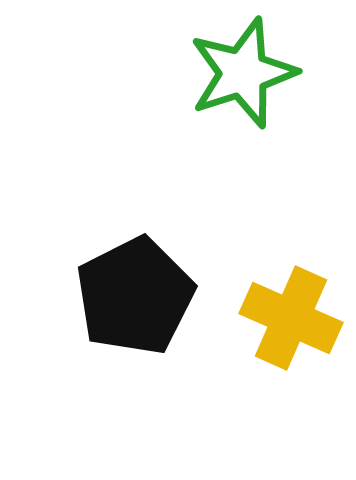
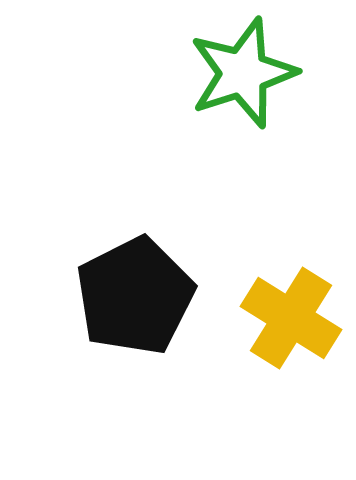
yellow cross: rotated 8 degrees clockwise
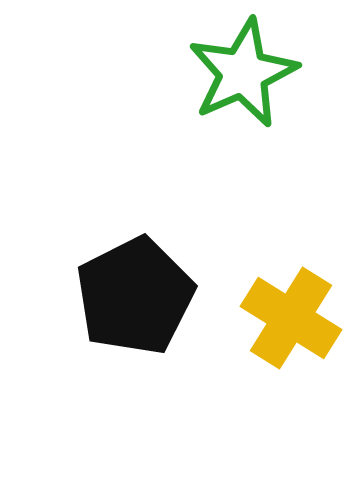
green star: rotated 6 degrees counterclockwise
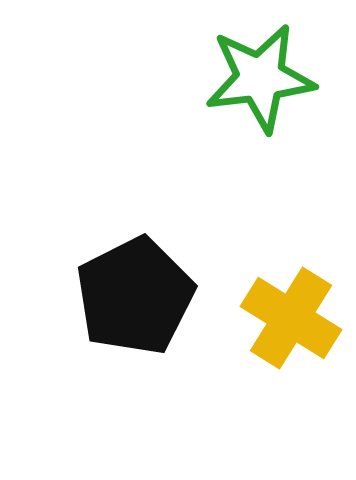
green star: moved 17 px right, 5 px down; rotated 17 degrees clockwise
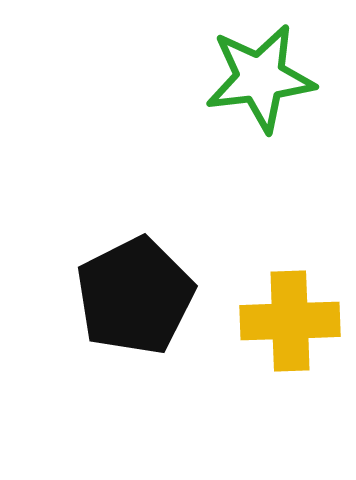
yellow cross: moved 1 px left, 3 px down; rotated 34 degrees counterclockwise
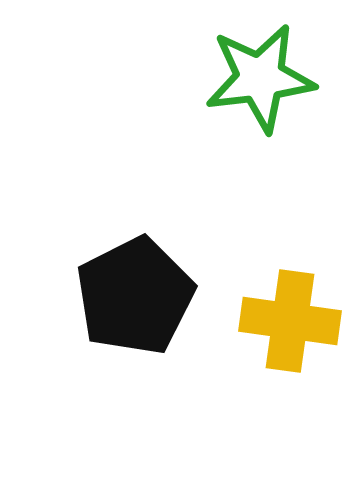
yellow cross: rotated 10 degrees clockwise
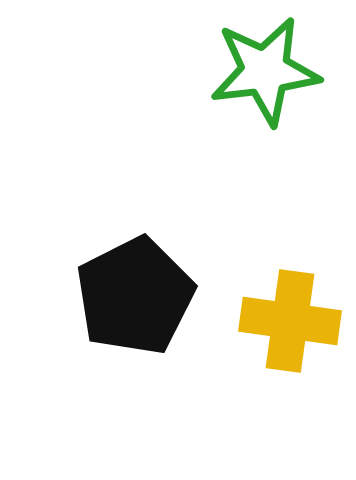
green star: moved 5 px right, 7 px up
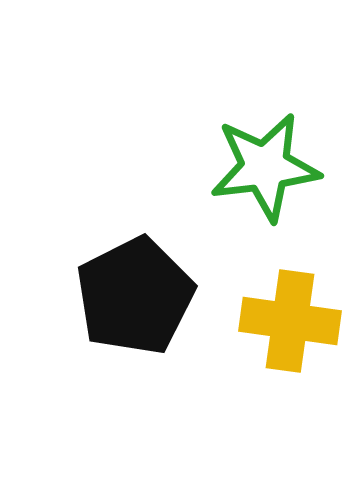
green star: moved 96 px down
